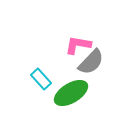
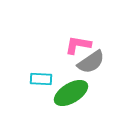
gray semicircle: rotated 12 degrees clockwise
cyan rectangle: rotated 45 degrees counterclockwise
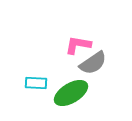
gray semicircle: moved 2 px right, 1 px down
cyan rectangle: moved 5 px left, 4 px down
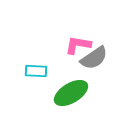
gray semicircle: moved 1 px right, 5 px up
cyan rectangle: moved 12 px up
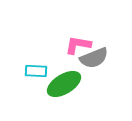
gray semicircle: rotated 12 degrees clockwise
green ellipse: moved 7 px left, 9 px up
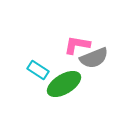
pink L-shape: moved 1 px left
cyan rectangle: moved 2 px right, 1 px up; rotated 30 degrees clockwise
